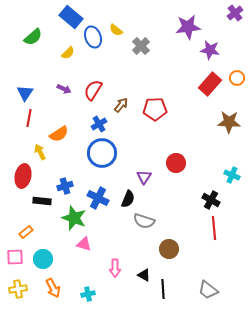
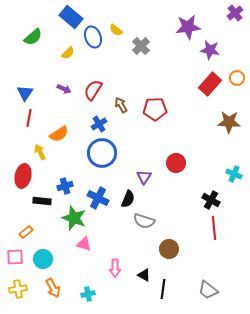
brown arrow at (121, 105): rotated 70 degrees counterclockwise
cyan cross at (232, 175): moved 2 px right, 1 px up
black line at (163, 289): rotated 12 degrees clockwise
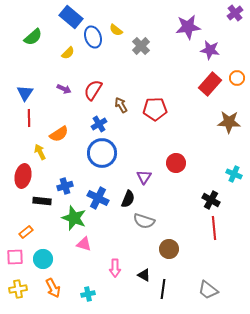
red line at (29, 118): rotated 12 degrees counterclockwise
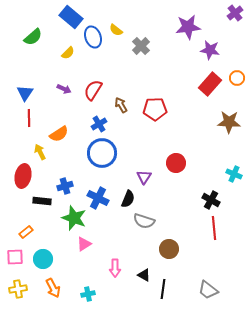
pink triangle at (84, 244): rotated 49 degrees counterclockwise
